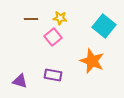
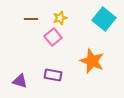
yellow star: rotated 24 degrees counterclockwise
cyan square: moved 7 px up
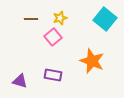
cyan square: moved 1 px right
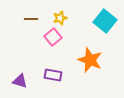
cyan square: moved 2 px down
orange star: moved 2 px left, 1 px up
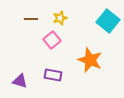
cyan square: moved 3 px right
pink square: moved 1 px left, 3 px down
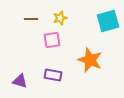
cyan square: rotated 35 degrees clockwise
pink square: rotated 30 degrees clockwise
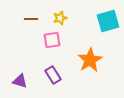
orange star: rotated 20 degrees clockwise
purple rectangle: rotated 48 degrees clockwise
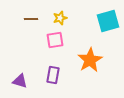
pink square: moved 3 px right
purple rectangle: rotated 42 degrees clockwise
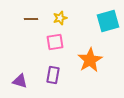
pink square: moved 2 px down
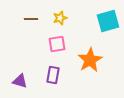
pink square: moved 2 px right, 2 px down
